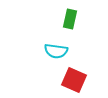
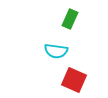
green rectangle: rotated 12 degrees clockwise
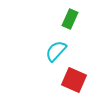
cyan semicircle: rotated 125 degrees clockwise
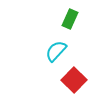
red square: rotated 20 degrees clockwise
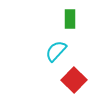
green rectangle: rotated 24 degrees counterclockwise
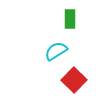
cyan semicircle: rotated 15 degrees clockwise
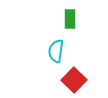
cyan semicircle: rotated 50 degrees counterclockwise
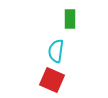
red square: moved 22 px left; rotated 20 degrees counterclockwise
